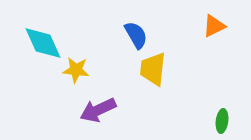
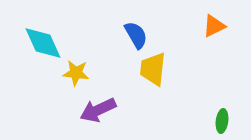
yellow star: moved 3 px down
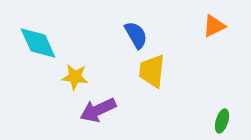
cyan diamond: moved 5 px left
yellow trapezoid: moved 1 px left, 2 px down
yellow star: moved 1 px left, 4 px down
green ellipse: rotated 10 degrees clockwise
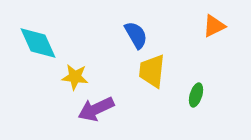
purple arrow: moved 2 px left, 1 px up
green ellipse: moved 26 px left, 26 px up
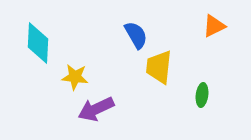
cyan diamond: rotated 27 degrees clockwise
yellow trapezoid: moved 7 px right, 4 px up
green ellipse: moved 6 px right; rotated 10 degrees counterclockwise
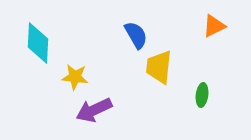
purple arrow: moved 2 px left, 1 px down
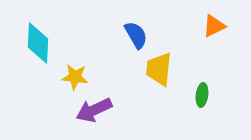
yellow trapezoid: moved 2 px down
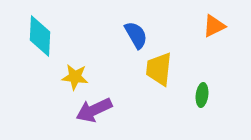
cyan diamond: moved 2 px right, 7 px up
